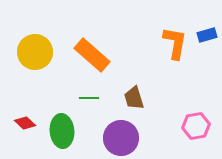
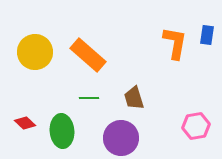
blue rectangle: rotated 66 degrees counterclockwise
orange rectangle: moved 4 px left
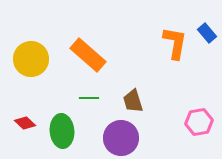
blue rectangle: moved 2 px up; rotated 48 degrees counterclockwise
yellow circle: moved 4 px left, 7 px down
brown trapezoid: moved 1 px left, 3 px down
pink hexagon: moved 3 px right, 4 px up
